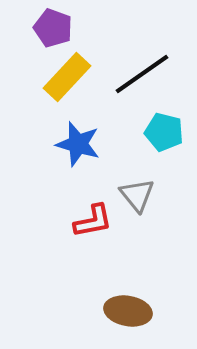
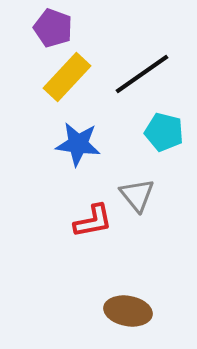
blue star: rotated 9 degrees counterclockwise
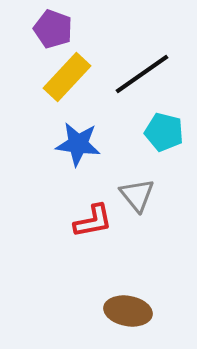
purple pentagon: moved 1 px down
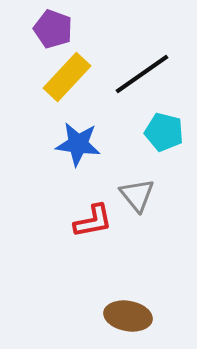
brown ellipse: moved 5 px down
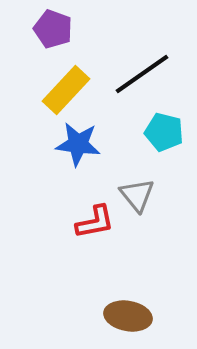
yellow rectangle: moved 1 px left, 13 px down
red L-shape: moved 2 px right, 1 px down
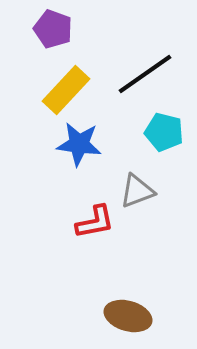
black line: moved 3 px right
blue star: moved 1 px right
gray triangle: moved 4 px up; rotated 48 degrees clockwise
brown ellipse: rotated 6 degrees clockwise
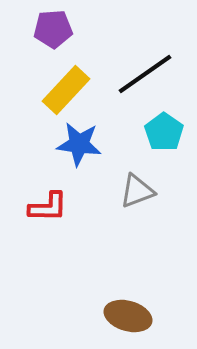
purple pentagon: rotated 24 degrees counterclockwise
cyan pentagon: rotated 21 degrees clockwise
red L-shape: moved 47 px left, 15 px up; rotated 12 degrees clockwise
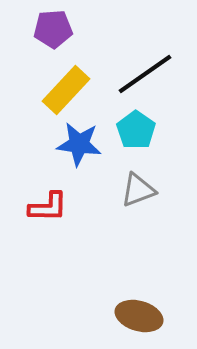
cyan pentagon: moved 28 px left, 2 px up
gray triangle: moved 1 px right, 1 px up
brown ellipse: moved 11 px right
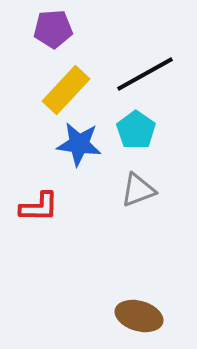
black line: rotated 6 degrees clockwise
red L-shape: moved 9 px left
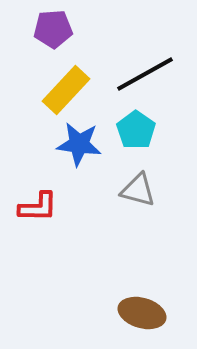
gray triangle: rotated 36 degrees clockwise
red L-shape: moved 1 px left
brown ellipse: moved 3 px right, 3 px up
